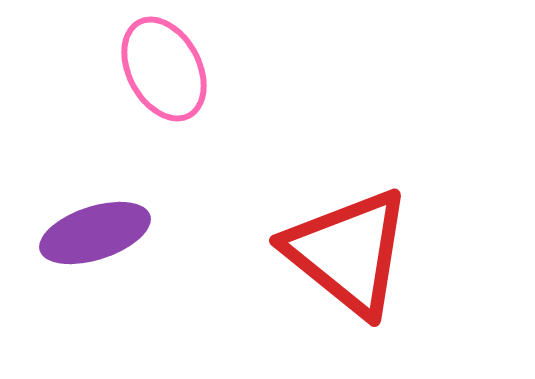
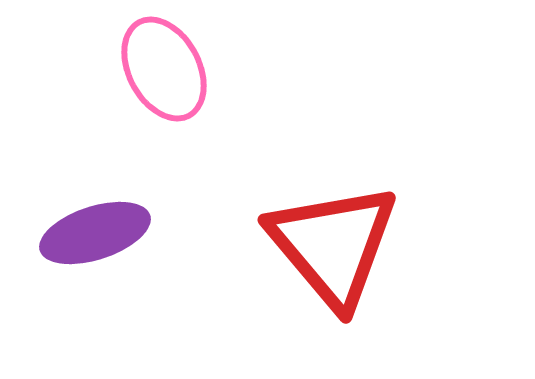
red triangle: moved 15 px left, 7 px up; rotated 11 degrees clockwise
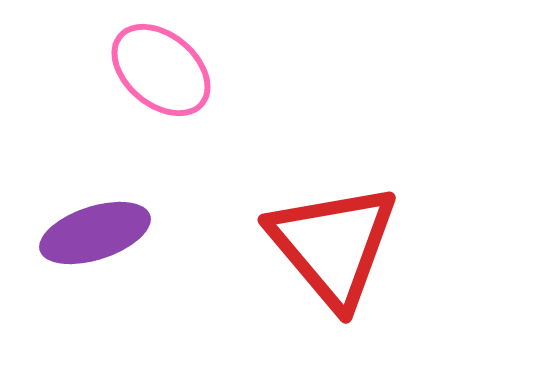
pink ellipse: moved 3 px left, 1 px down; rotated 22 degrees counterclockwise
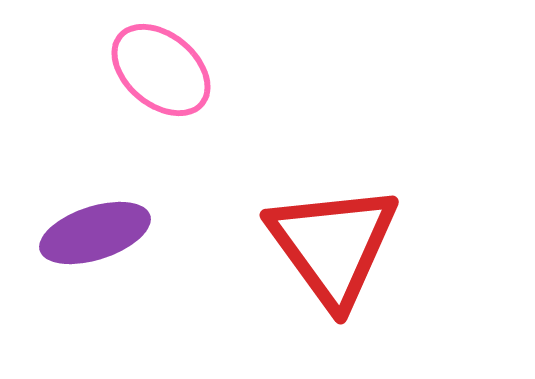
red triangle: rotated 4 degrees clockwise
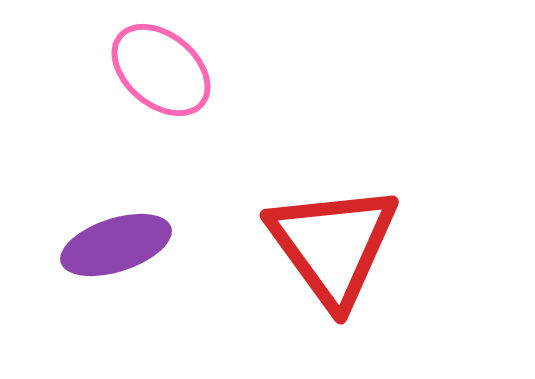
purple ellipse: moved 21 px right, 12 px down
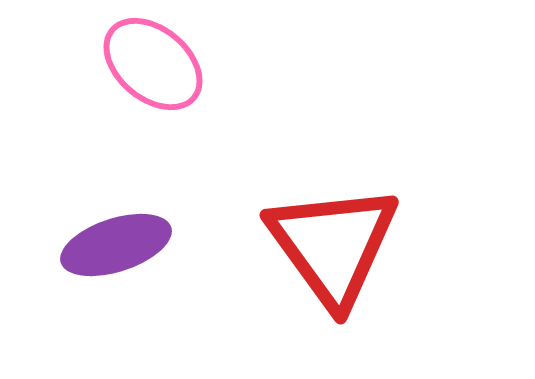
pink ellipse: moved 8 px left, 6 px up
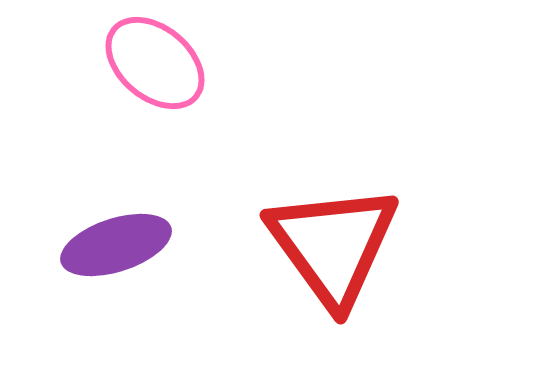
pink ellipse: moved 2 px right, 1 px up
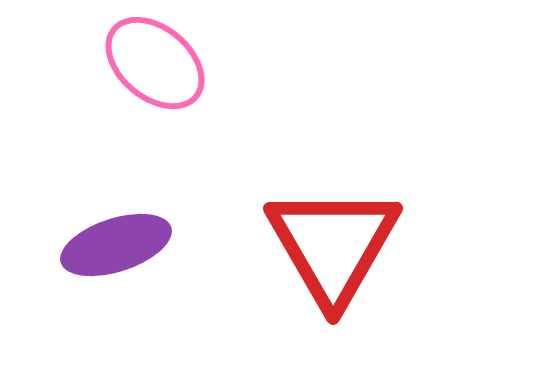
red triangle: rotated 6 degrees clockwise
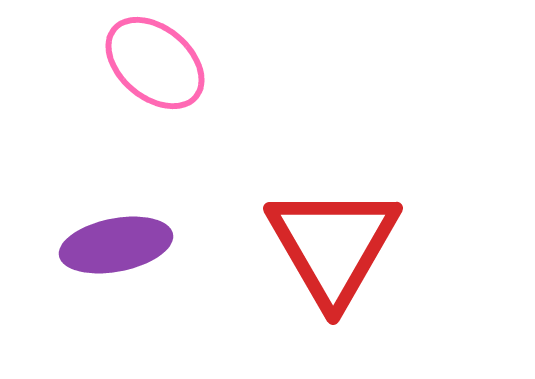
purple ellipse: rotated 7 degrees clockwise
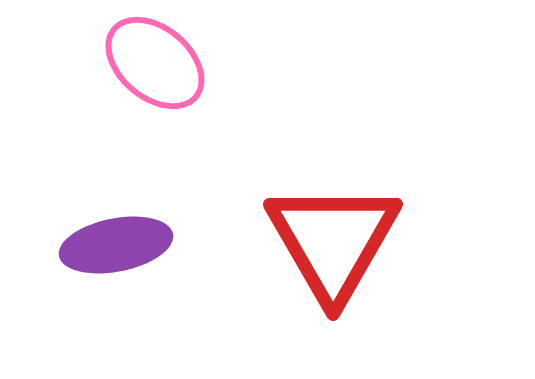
red triangle: moved 4 px up
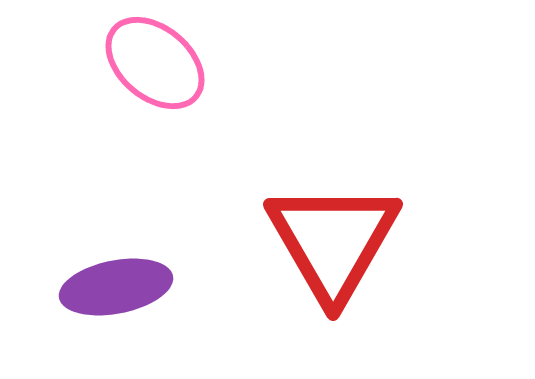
purple ellipse: moved 42 px down
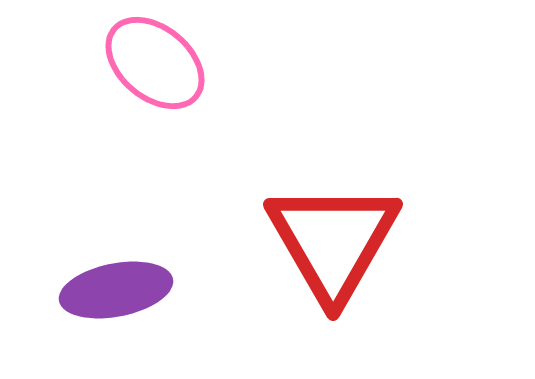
purple ellipse: moved 3 px down
